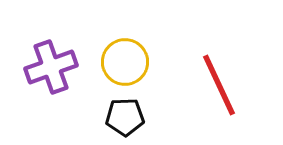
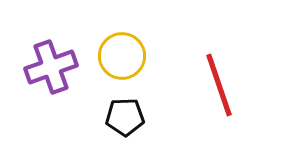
yellow circle: moved 3 px left, 6 px up
red line: rotated 6 degrees clockwise
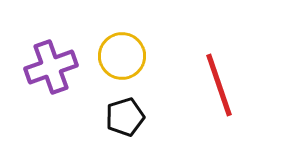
black pentagon: rotated 15 degrees counterclockwise
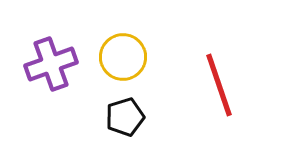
yellow circle: moved 1 px right, 1 px down
purple cross: moved 3 px up
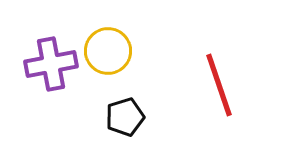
yellow circle: moved 15 px left, 6 px up
purple cross: rotated 9 degrees clockwise
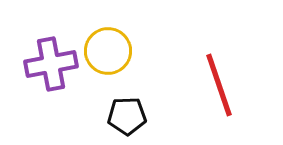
black pentagon: moved 2 px right, 1 px up; rotated 15 degrees clockwise
